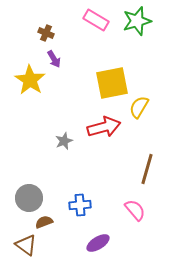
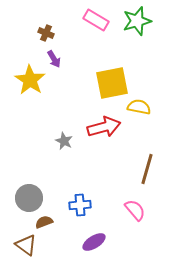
yellow semicircle: rotated 70 degrees clockwise
gray star: rotated 24 degrees counterclockwise
purple ellipse: moved 4 px left, 1 px up
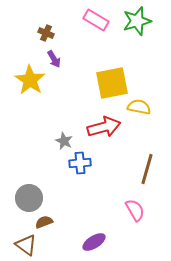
blue cross: moved 42 px up
pink semicircle: rotated 10 degrees clockwise
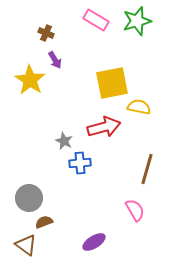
purple arrow: moved 1 px right, 1 px down
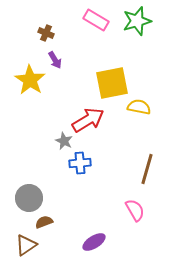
red arrow: moved 16 px left, 7 px up; rotated 16 degrees counterclockwise
brown triangle: rotated 50 degrees clockwise
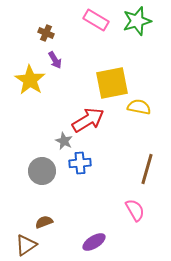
gray circle: moved 13 px right, 27 px up
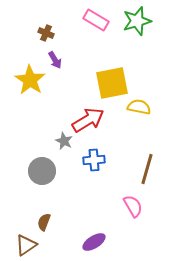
blue cross: moved 14 px right, 3 px up
pink semicircle: moved 2 px left, 4 px up
brown semicircle: rotated 48 degrees counterclockwise
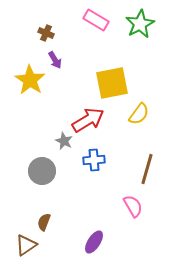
green star: moved 3 px right, 3 px down; rotated 12 degrees counterclockwise
yellow semicircle: moved 7 px down; rotated 115 degrees clockwise
purple ellipse: rotated 25 degrees counterclockwise
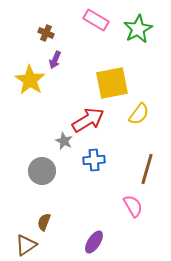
green star: moved 2 px left, 5 px down
purple arrow: rotated 54 degrees clockwise
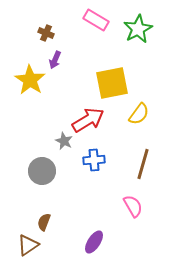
brown line: moved 4 px left, 5 px up
brown triangle: moved 2 px right
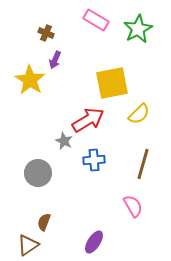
yellow semicircle: rotated 10 degrees clockwise
gray circle: moved 4 px left, 2 px down
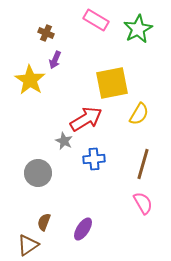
yellow semicircle: rotated 15 degrees counterclockwise
red arrow: moved 2 px left, 1 px up
blue cross: moved 1 px up
pink semicircle: moved 10 px right, 3 px up
purple ellipse: moved 11 px left, 13 px up
